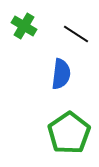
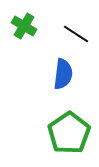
blue semicircle: moved 2 px right
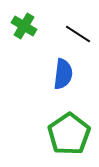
black line: moved 2 px right
green pentagon: moved 1 px down
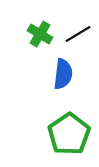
green cross: moved 16 px right, 8 px down
black line: rotated 64 degrees counterclockwise
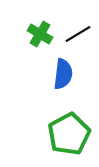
green pentagon: rotated 6 degrees clockwise
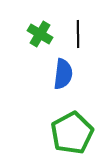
black line: rotated 60 degrees counterclockwise
green pentagon: moved 3 px right, 1 px up
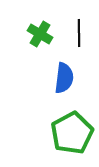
black line: moved 1 px right, 1 px up
blue semicircle: moved 1 px right, 4 px down
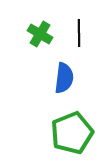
green pentagon: rotated 6 degrees clockwise
